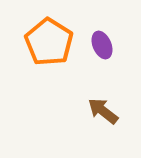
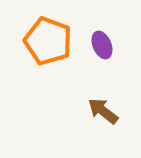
orange pentagon: moved 1 px left, 1 px up; rotated 12 degrees counterclockwise
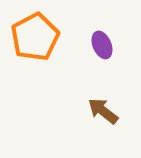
orange pentagon: moved 13 px left, 4 px up; rotated 24 degrees clockwise
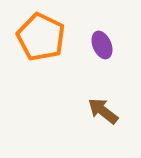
orange pentagon: moved 6 px right; rotated 18 degrees counterclockwise
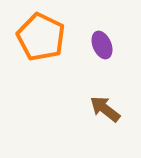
brown arrow: moved 2 px right, 2 px up
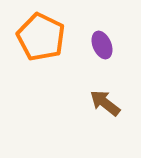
brown arrow: moved 6 px up
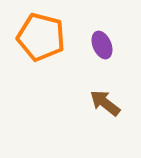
orange pentagon: rotated 12 degrees counterclockwise
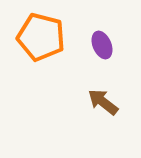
brown arrow: moved 2 px left, 1 px up
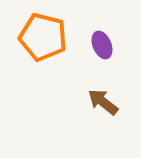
orange pentagon: moved 2 px right
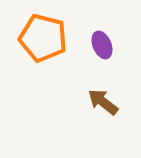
orange pentagon: moved 1 px down
